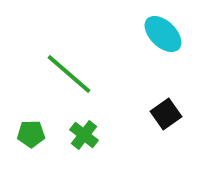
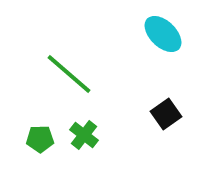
green pentagon: moved 9 px right, 5 px down
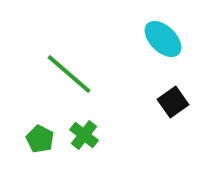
cyan ellipse: moved 5 px down
black square: moved 7 px right, 12 px up
green pentagon: rotated 28 degrees clockwise
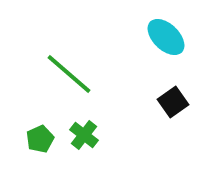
cyan ellipse: moved 3 px right, 2 px up
green pentagon: rotated 20 degrees clockwise
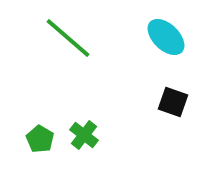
green line: moved 1 px left, 36 px up
black square: rotated 36 degrees counterclockwise
green pentagon: rotated 16 degrees counterclockwise
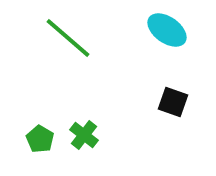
cyan ellipse: moved 1 px right, 7 px up; rotated 9 degrees counterclockwise
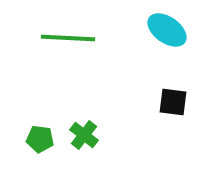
green line: rotated 38 degrees counterclockwise
black square: rotated 12 degrees counterclockwise
green pentagon: rotated 24 degrees counterclockwise
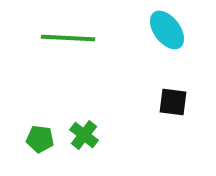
cyan ellipse: rotated 18 degrees clockwise
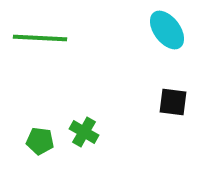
green line: moved 28 px left
green cross: moved 3 px up; rotated 8 degrees counterclockwise
green pentagon: moved 2 px down
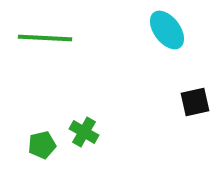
green line: moved 5 px right
black square: moved 22 px right; rotated 20 degrees counterclockwise
green pentagon: moved 2 px right, 4 px down; rotated 20 degrees counterclockwise
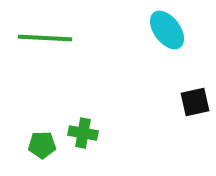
green cross: moved 1 px left, 1 px down; rotated 20 degrees counterclockwise
green pentagon: rotated 12 degrees clockwise
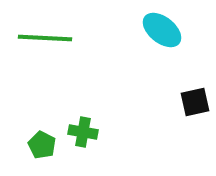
cyan ellipse: moved 5 px left; rotated 15 degrees counterclockwise
green cross: moved 1 px up
green pentagon: rotated 28 degrees clockwise
